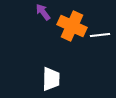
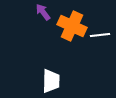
white trapezoid: moved 2 px down
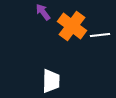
orange cross: rotated 12 degrees clockwise
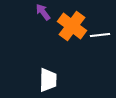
white trapezoid: moved 3 px left, 1 px up
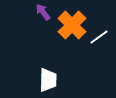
orange cross: moved 1 px up; rotated 8 degrees clockwise
white line: moved 1 px left, 2 px down; rotated 30 degrees counterclockwise
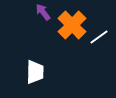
white trapezoid: moved 13 px left, 8 px up
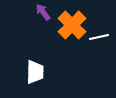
white line: rotated 24 degrees clockwise
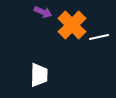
purple arrow: rotated 150 degrees clockwise
white trapezoid: moved 4 px right, 3 px down
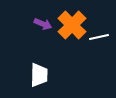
purple arrow: moved 12 px down
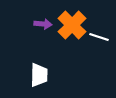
purple arrow: rotated 18 degrees counterclockwise
white line: rotated 30 degrees clockwise
